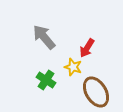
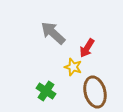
gray arrow: moved 9 px right, 4 px up; rotated 8 degrees counterclockwise
green cross: moved 11 px down
brown ellipse: moved 1 px left; rotated 16 degrees clockwise
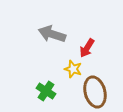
gray arrow: moved 1 px left, 1 px down; rotated 24 degrees counterclockwise
yellow star: moved 2 px down
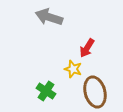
gray arrow: moved 3 px left, 17 px up
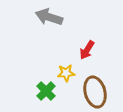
red arrow: moved 2 px down
yellow star: moved 7 px left, 4 px down; rotated 24 degrees counterclockwise
green cross: rotated 12 degrees clockwise
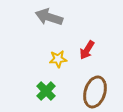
yellow star: moved 8 px left, 14 px up
brown ellipse: rotated 32 degrees clockwise
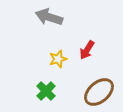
yellow star: rotated 12 degrees counterclockwise
brown ellipse: moved 4 px right; rotated 32 degrees clockwise
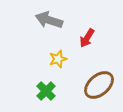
gray arrow: moved 3 px down
red arrow: moved 12 px up
brown ellipse: moved 7 px up
